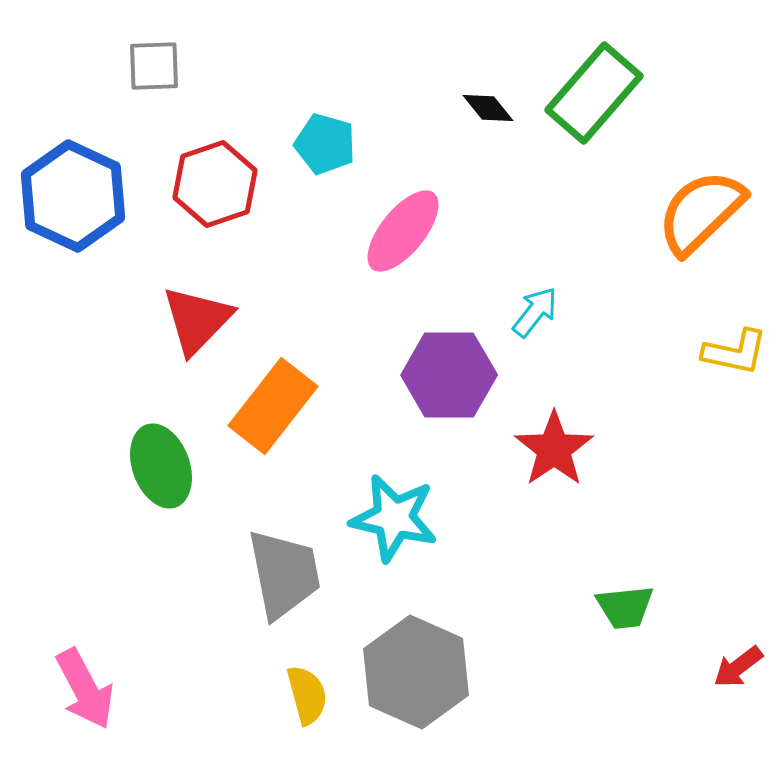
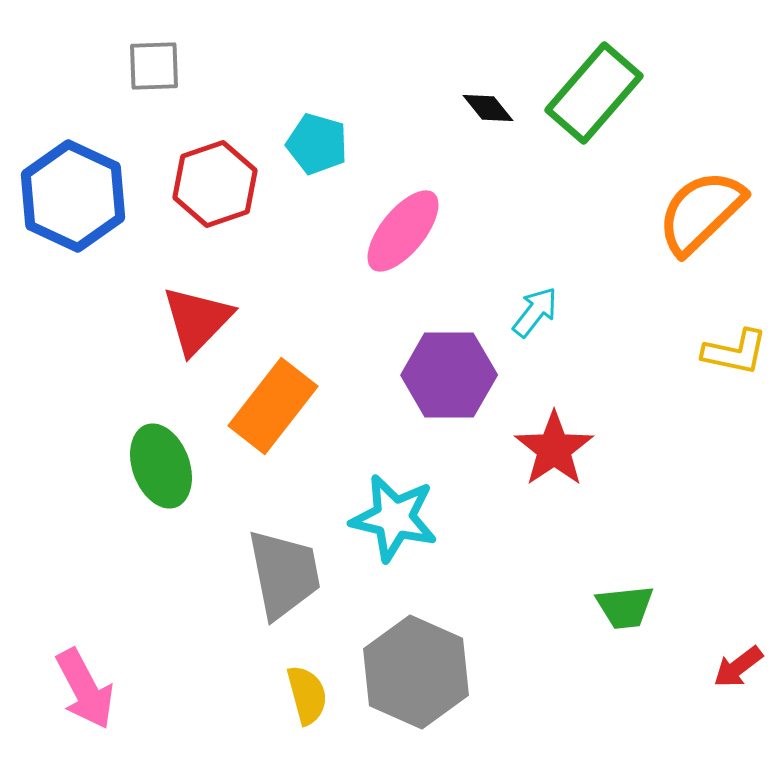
cyan pentagon: moved 8 px left
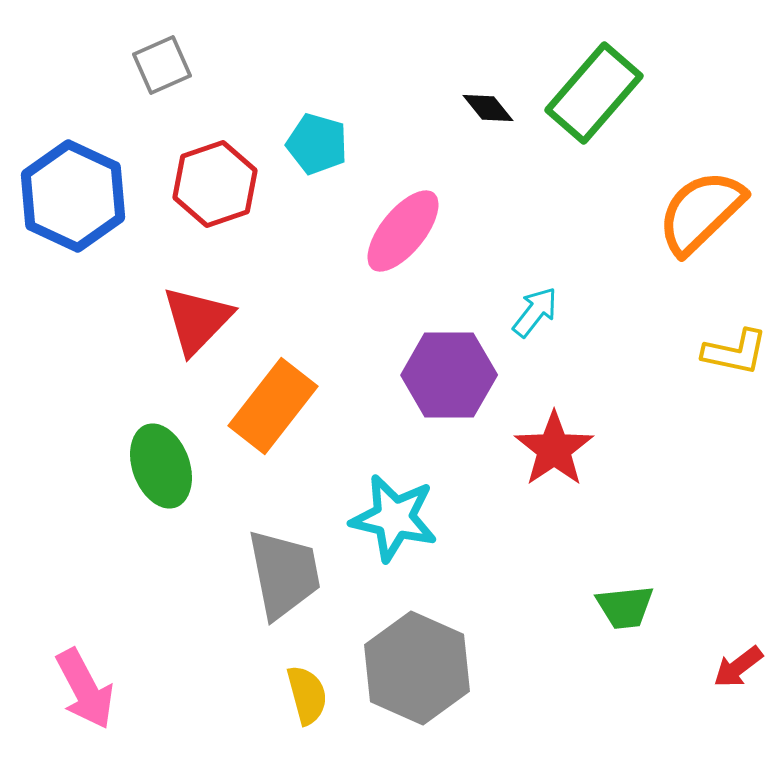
gray square: moved 8 px right, 1 px up; rotated 22 degrees counterclockwise
gray hexagon: moved 1 px right, 4 px up
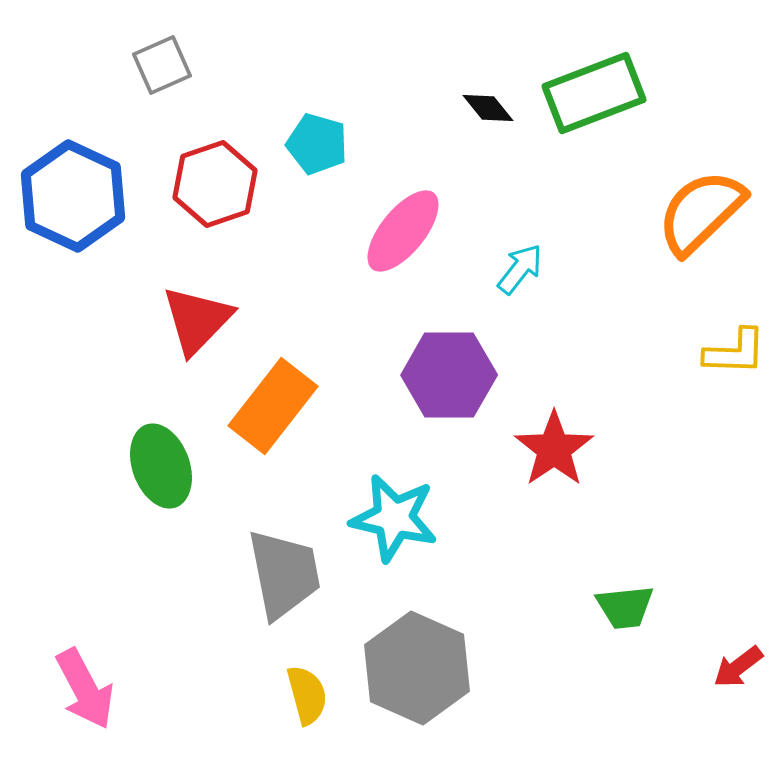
green rectangle: rotated 28 degrees clockwise
cyan arrow: moved 15 px left, 43 px up
yellow L-shape: rotated 10 degrees counterclockwise
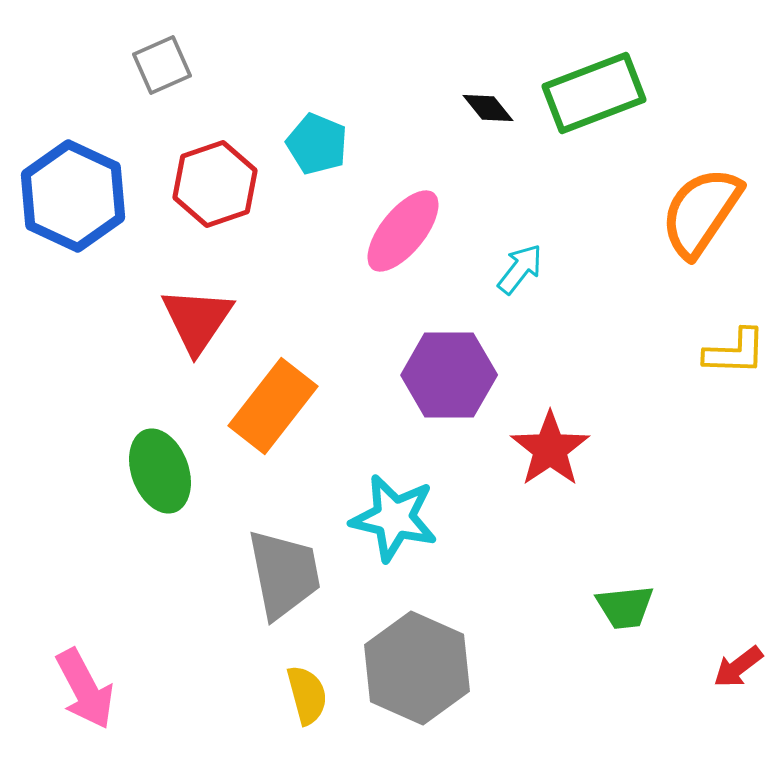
cyan pentagon: rotated 6 degrees clockwise
orange semicircle: rotated 12 degrees counterclockwise
red triangle: rotated 10 degrees counterclockwise
red star: moved 4 px left
green ellipse: moved 1 px left, 5 px down
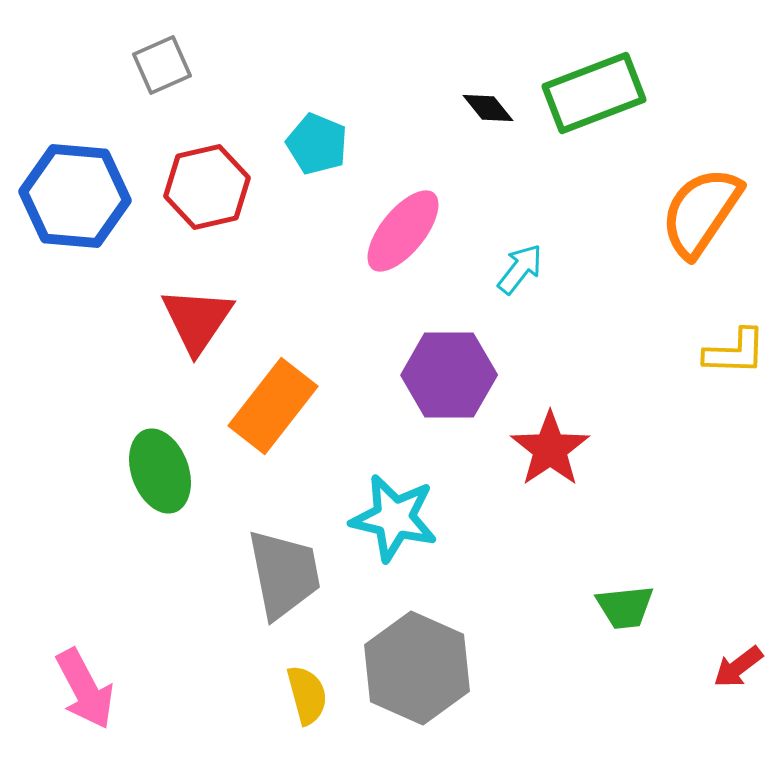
red hexagon: moved 8 px left, 3 px down; rotated 6 degrees clockwise
blue hexagon: moved 2 px right; rotated 20 degrees counterclockwise
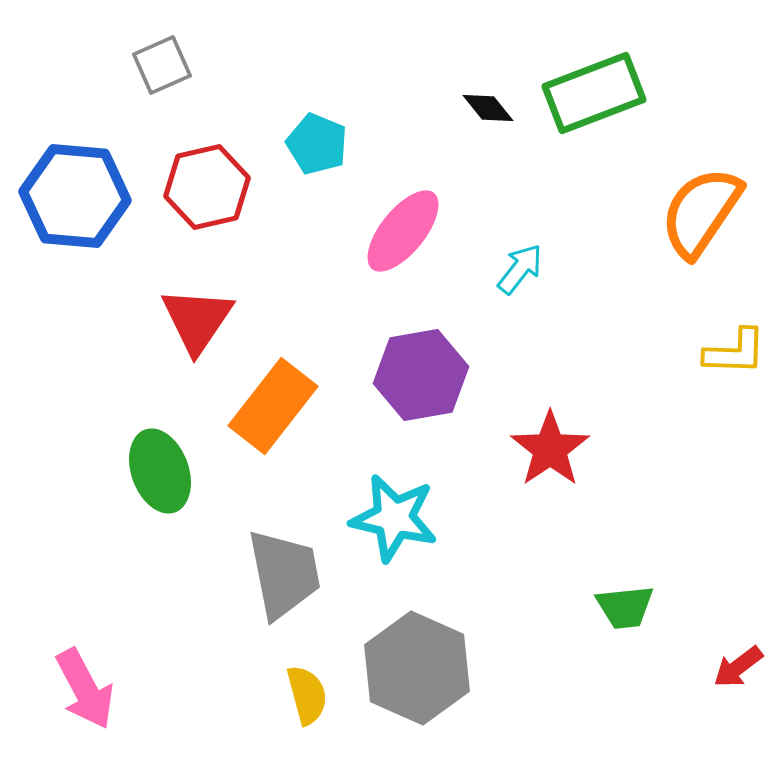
purple hexagon: moved 28 px left; rotated 10 degrees counterclockwise
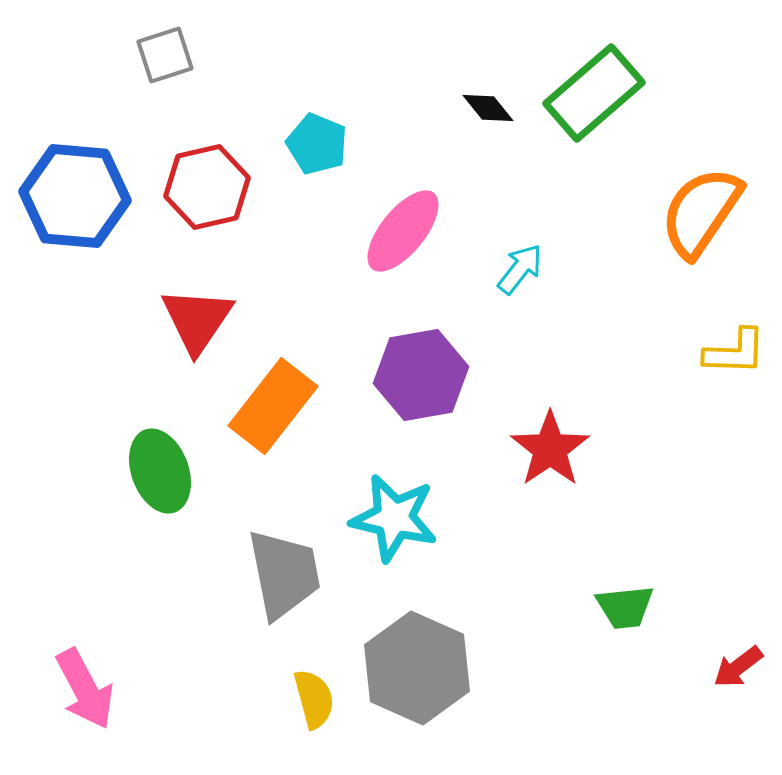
gray square: moved 3 px right, 10 px up; rotated 6 degrees clockwise
green rectangle: rotated 20 degrees counterclockwise
yellow semicircle: moved 7 px right, 4 px down
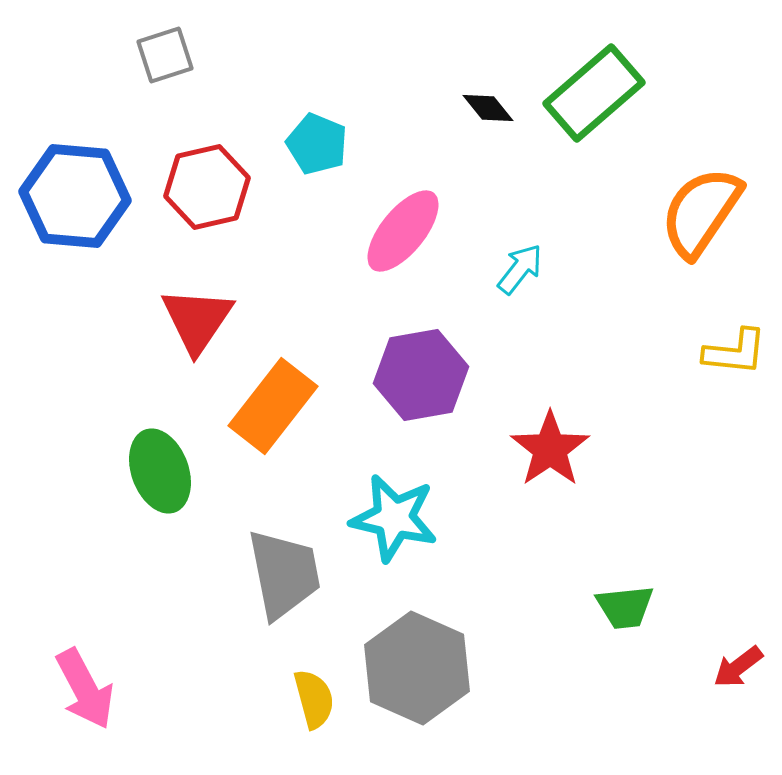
yellow L-shape: rotated 4 degrees clockwise
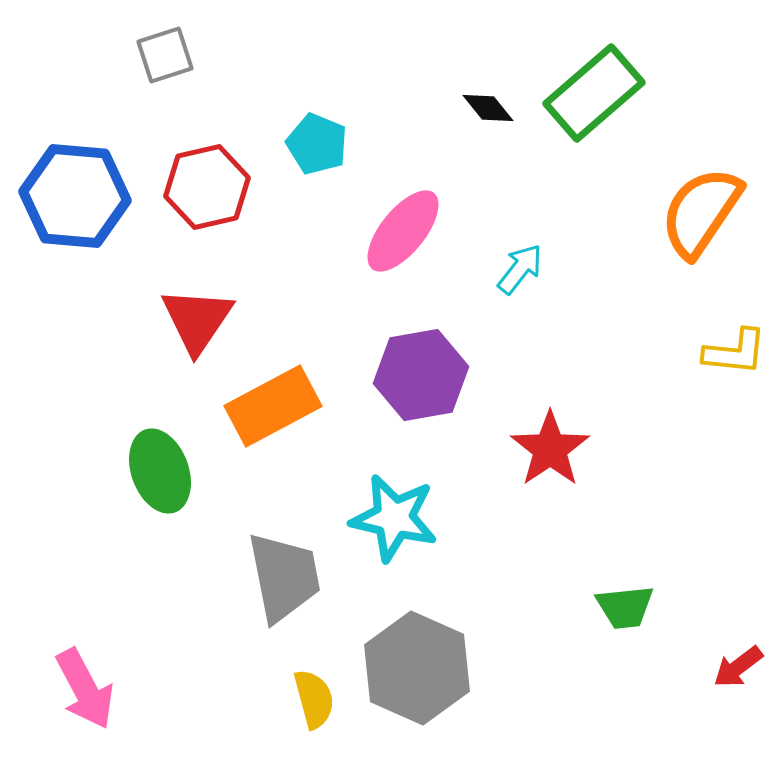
orange rectangle: rotated 24 degrees clockwise
gray trapezoid: moved 3 px down
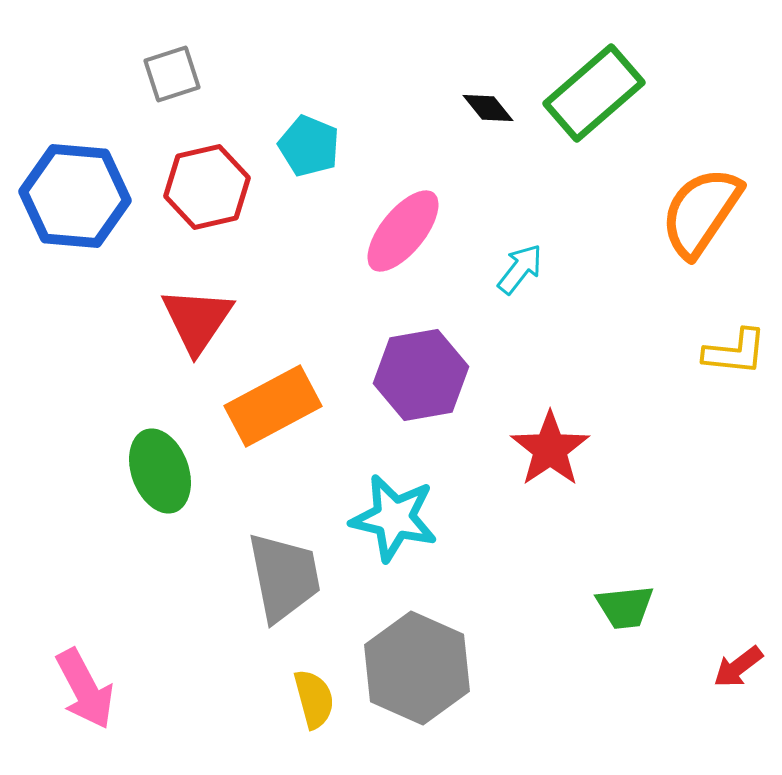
gray square: moved 7 px right, 19 px down
cyan pentagon: moved 8 px left, 2 px down
